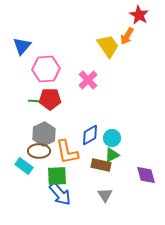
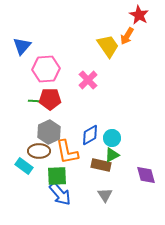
gray hexagon: moved 5 px right, 2 px up
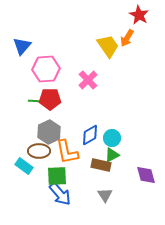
orange arrow: moved 2 px down
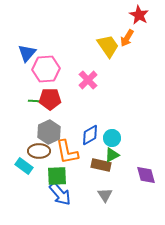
blue triangle: moved 5 px right, 7 px down
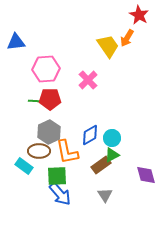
blue triangle: moved 11 px left, 11 px up; rotated 42 degrees clockwise
brown rectangle: rotated 48 degrees counterclockwise
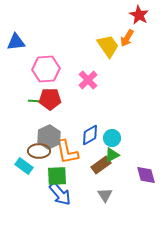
gray hexagon: moved 5 px down
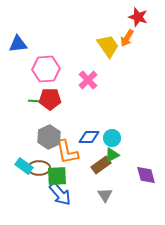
red star: moved 1 px left, 2 px down; rotated 12 degrees counterclockwise
blue triangle: moved 2 px right, 2 px down
blue diamond: moved 1 px left, 2 px down; rotated 30 degrees clockwise
brown ellipse: moved 17 px down
